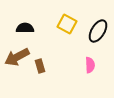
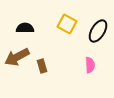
brown rectangle: moved 2 px right
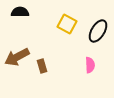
black semicircle: moved 5 px left, 16 px up
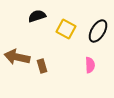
black semicircle: moved 17 px right, 4 px down; rotated 18 degrees counterclockwise
yellow square: moved 1 px left, 5 px down
brown arrow: rotated 40 degrees clockwise
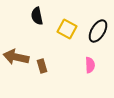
black semicircle: rotated 84 degrees counterclockwise
yellow square: moved 1 px right
brown arrow: moved 1 px left
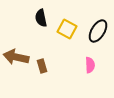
black semicircle: moved 4 px right, 2 px down
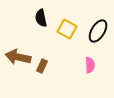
brown arrow: moved 2 px right
brown rectangle: rotated 40 degrees clockwise
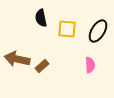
yellow square: rotated 24 degrees counterclockwise
brown arrow: moved 1 px left, 2 px down
brown rectangle: rotated 24 degrees clockwise
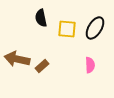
black ellipse: moved 3 px left, 3 px up
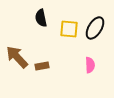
yellow square: moved 2 px right
brown arrow: moved 2 px up; rotated 35 degrees clockwise
brown rectangle: rotated 32 degrees clockwise
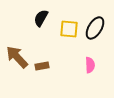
black semicircle: rotated 42 degrees clockwise
